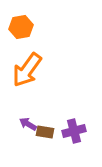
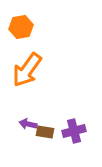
purple arrow: rotated 18 degrees counterclockwise
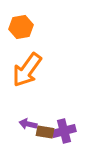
purple cross: moved 10 px left
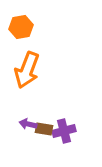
orange arrow: rotated 15 degrees counterclockwise
brown rectangle: moved 1 px left, 3 px up
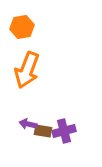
orange hexagon: moved 1 px right
brown rectangle: moved 1 px left, 2 px down
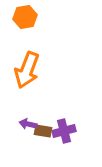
orange hexagon: moved 3 px right, 10 px up
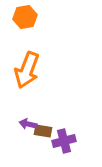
purple cross: moved 10 px down
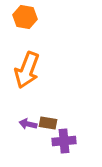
orange hexagon: rotated 20 degrees clockwise
brown rectangle: moved 5 px right, 8 px up
purple cross: rotated 10 degrees clockwise
